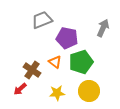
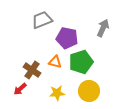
orange triangle: rotated 24 degrees counterclockwise
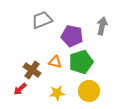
gray arrow: moved 1 px left, 2 px up; rotated 12 degrees counterclockwise
purple pentagon: moved 5 px right, 2 px up
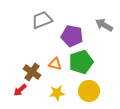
gray arrow: moved 2 px right, 1 px up; rotated 72 degrees counterclockwise
orange triangle: moved 2 px down
brown cross: moved 2 px down
red arrow: moved 1 px down
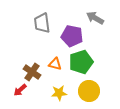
gray trapezoid: moved 3 px down; rotated 75 degrees counterclockwise
gray arrow: moved 9 px left, 7 px up
yellow star: moved 2 px right
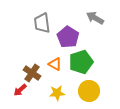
purple pentagon: moved 4 px left, 1 px down; rotated 20 degrees clockwise
orange triangle: rotated 16 degrees clockwise
brown cross: moved 1 px down
yellow star: moved 2 px left
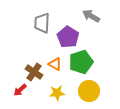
gray arrow: moved 4 px left, 2 px up
gray trapezoid: rotated 10 degrees clockwise
brown cross: moved 2 px right, 1 px up
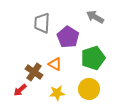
gray arrow: moved 4 px right, 1 px down
green pentagon: moved 12 px right, 4 px up
yellow circle: moved 2 px up
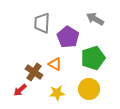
gray arrow: moved 2 px down
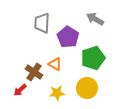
yellow circle: moved 2 px left, 1 px up
